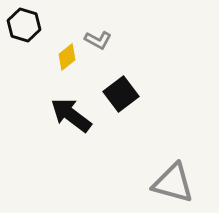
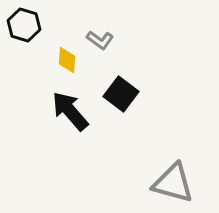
gray L-shape: moved 2 px right; rotated 8 degrees clockwise
yellow diamond: moved 3 px down; rotated 48 degrees counterclockwise
black square: rotated 16 degrees counterclockwise
black arrow: moved 1 px left, 4 px up; rotated 12 degrees clockwise
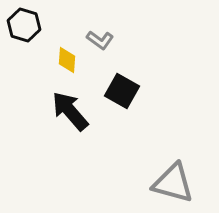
black square: moved 1 px right, 3 px up; rotated 8 degrees counterclockwise
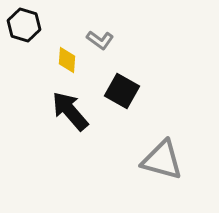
gray triangle: moved 11 px left, 23 px up
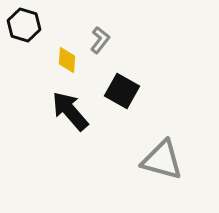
gray L-shape: rotated 88 degrees counterclockwise
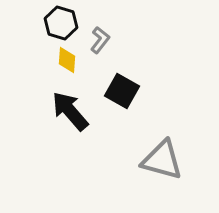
black hexagon: moved 37 px right, 2 px up
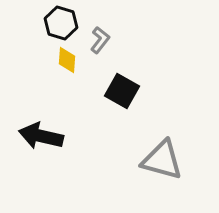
black arrow: moved 29 px left, 25 px down; rotated 36 degrees counterclockwise
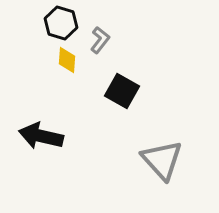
gray triangle: rotated 33 degrees clockwise
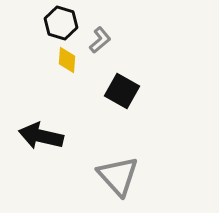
gray L-shape: rotated 12 degrees clockwise
gray triangle: moved 44 px left, 16 px down
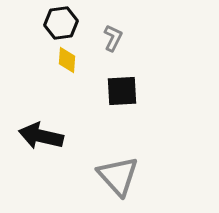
black hexagon: rotated 24 degrees counterclockwise
gray L-shape: moved 13 px right, 2 px up; rotated 24 degrees counterclockwise
black square: rotated 32 degrees counterclockwise
